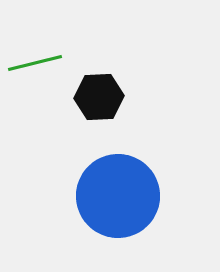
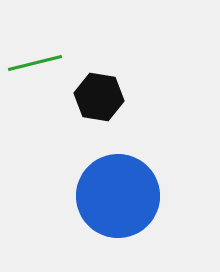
black hexagon: rotated 12 degrees clockwise
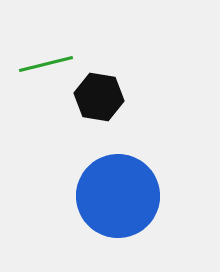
green line: moved 11 px right, 1 px down
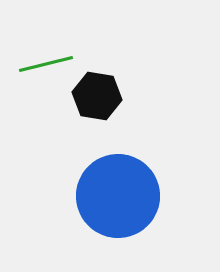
black hexagon: moved 2 px left, 1 px up
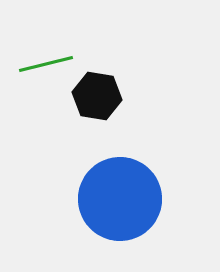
blue circle: moved 2 px right, 3 px down
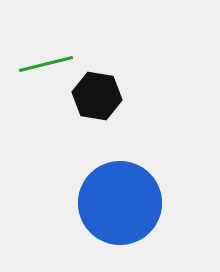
blue circle: moved 4 px down
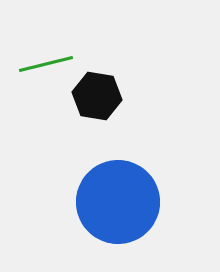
blue circle: moved 2 px left, 1 px up
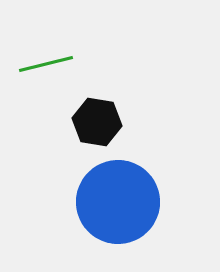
black hexagon: moved 26 px down
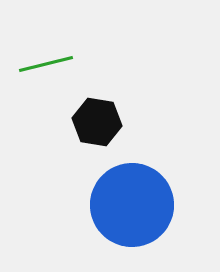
blue circle: moved 14 px right, 3 px down
